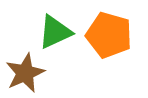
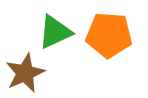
orange pentagon: rotated 12 degrees counterclockwise
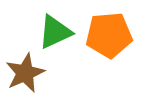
orange pentagon: rotated 9 degrees counterclockwise
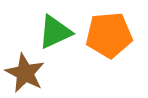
brown star: rotated 21 degrees counterclockwise
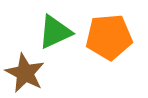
orange pentagon: moved 2 px down
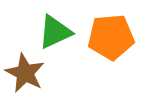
orange pentagon: moved 2 px right
